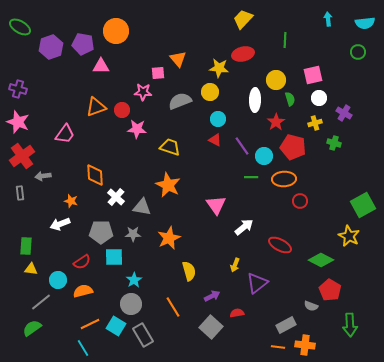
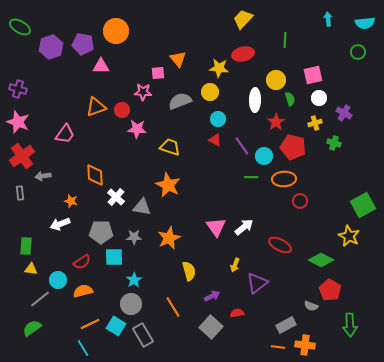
pink triangle at (216, 205): moved 22 px down
gray star at (133, 234): moved 1 px right, 3 px down
gray line at (41, 302): moved 1 px left, 3 px up
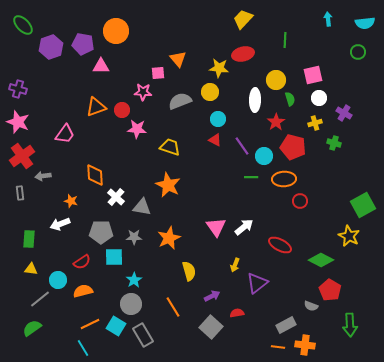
green ellipse at (20, 27): moved 3 px right, 2 px up; rotated 15 degrees clockwise
green rectangle at (26, 246): moved 3 px right, 7 px up
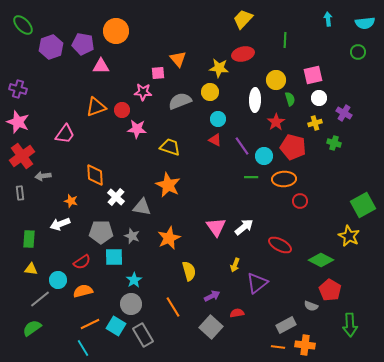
gray star at (134, 237): moved 2 px left, 1 px up; rotated 21 degrees clockwise
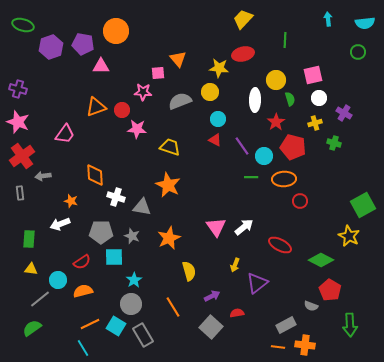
green ellipse at (23, 25): rotated 30 degrees counterclockwise
white cross at (116, 197): rotated 24 degrees counterclockwise
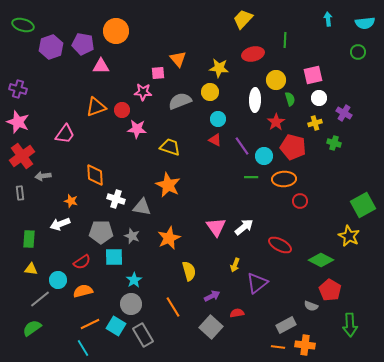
red ellipse at (243, 54): moved 10 px right
white cross at (116, 197): moved 2 px down
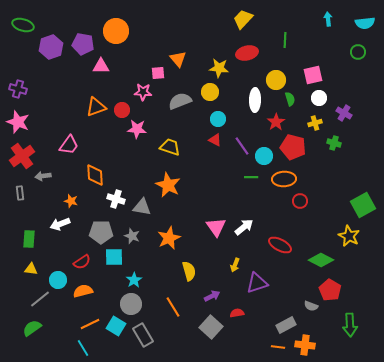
red ellipse at (253, 54): moved 6 px left, 1 px up
pink trapezoid at (65, 134): moved 4 px right, 11 px down
purple triangle at (257, 283): rotated 20 degrees clockwise
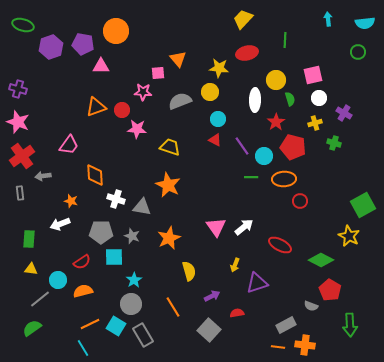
gray square at (211, 327): moved 2 px left, 3 px down
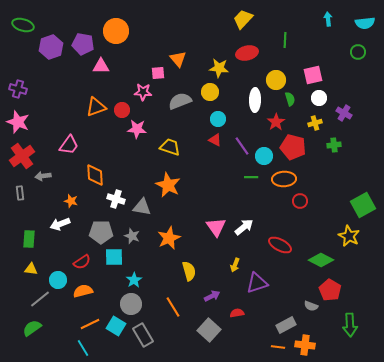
green cross at (334, 143): moved 2 px down; rotated 24 degrees counterclockwise
